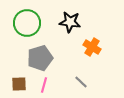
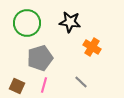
brown square: moved 2 px left, 2 px down; rotated 28 degrees clockwise
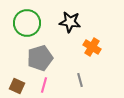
gray line: moved 1 px left, 2 px up; rotated 32 degrees clockwise
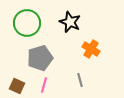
black star: rotated 15 degrees clockwise
orange cross: moved 1 px left, 2 px down
